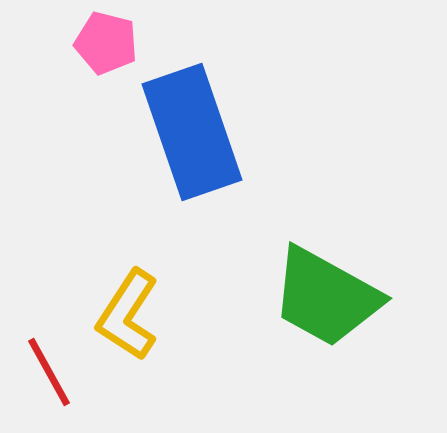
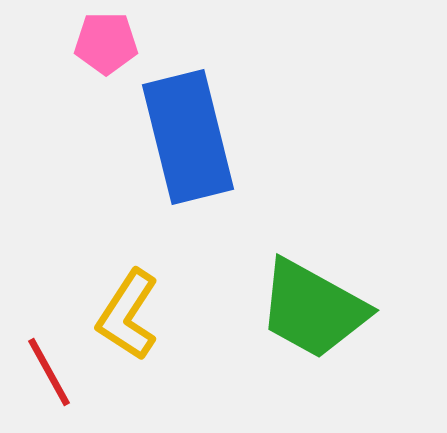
pink pentagon: rotated 14 degrees counterclockwise
blue rectangle: moved 4 px left, 5 px down; rotated 5 degrees clockwise
green trapezoid: moved 13 px left, 12 px down
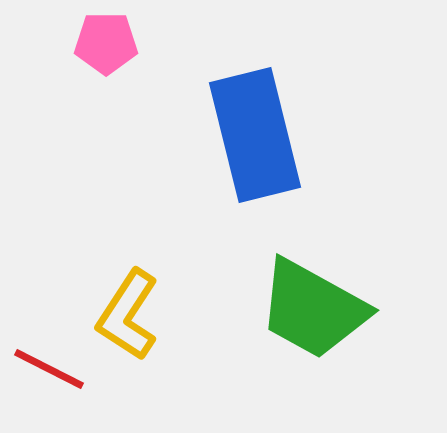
blue rectangle: moved 67 px right, 2 px up
red line: moved 3 px up; rotated 34 degrees counterclockwise
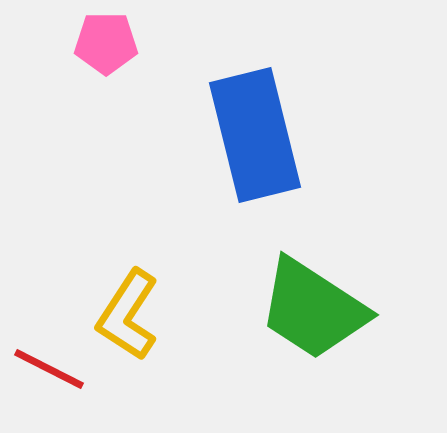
green trapezoid: rotated 4 degrees clockwise
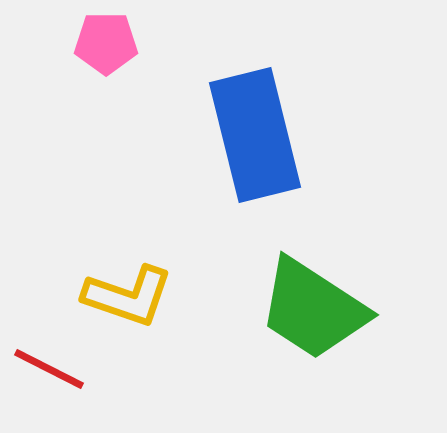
yellow L-shape: moved 19 px up; rotated 104 degrees counterclockwise
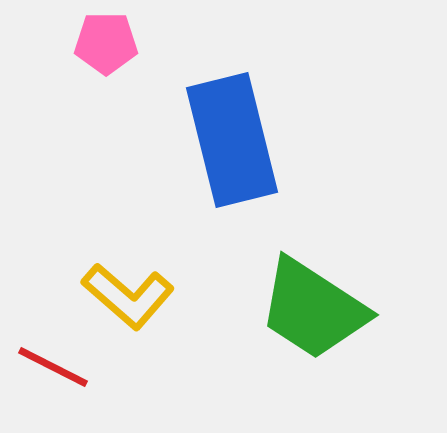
blue rectangle: moved 23 px left, 5 px down
yellow L-shape: rotated 22 degrees clockwise
red line: moved 4 px right, 2 px up
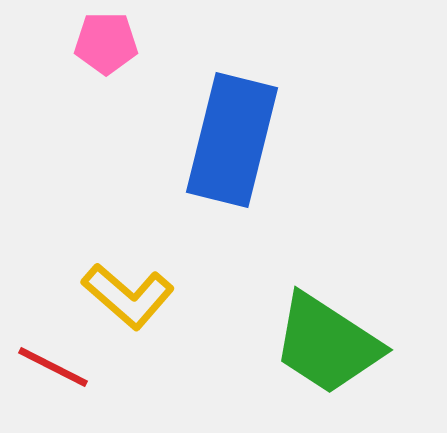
blue rectangle: rotated 28 degrees clockwise
green trapezoid: moved 14 px right, 35 px down
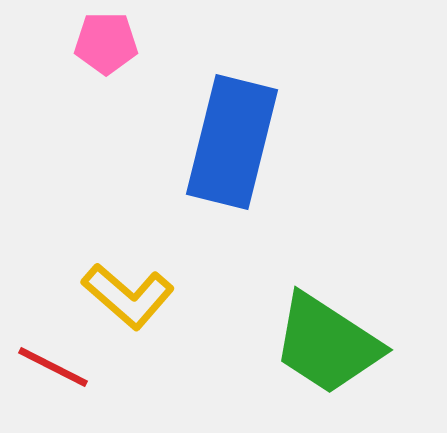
blue rectangle: moved 2 px down
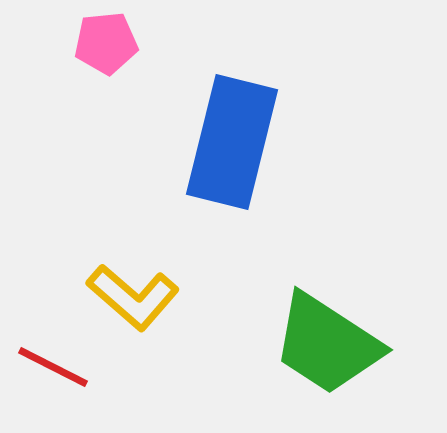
pink pentagon: rotated 6 degrees counterclockwise
yellow L-shape: moved 5 px right, 1 px down
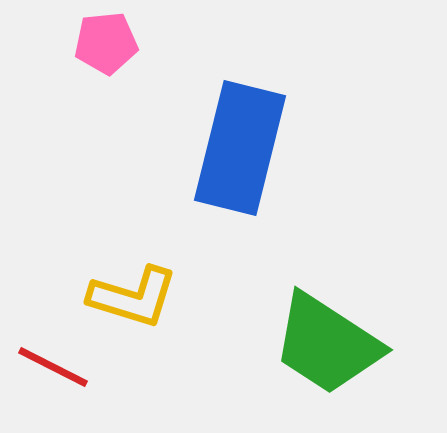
blue rectangle: moved 8 px right, 6 px down
yellow L-shape: rotated 24 degrees counterclockwise
